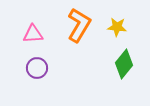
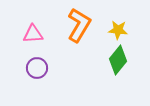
yellow star: moved 1 px right, 3 px down
green diamond: moved 6 px left, 4 px up
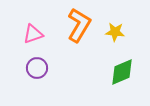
yellow star: moved 3 px left, 2 px down
pink triangle: rotated 15 degrees counterclockwise
green diamond: moved 4 px right, 12 px down; rotated 28 degrees clockwise
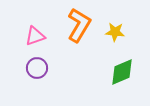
pink triangle: moved 2 px right, 2 px down
